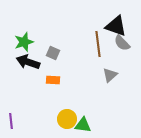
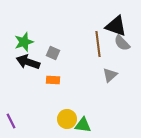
purple line: rotated 21 degrees counterclockwise
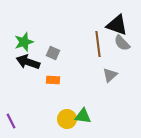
black triangle: moved 1 px right, 1 px up
green triangle: moved 9 px up
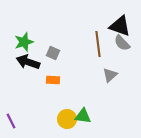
black triangle: moved 3 px right, 1 px down
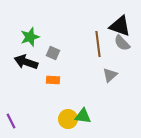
green star: moved 6 px right, 5 px up
black arrow: moved 2 px left
yellow circle: moved 1 px right
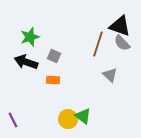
brown line: rotated 25 degrees clockwise
gray square: moved 1 px right, 3 px down
gray triangle: rotated 35 degrees counterclockwise
green triangle: rotated 30 degrees clockwise
purple line: moved 2 px right, 1 px up
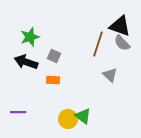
purple line: moved 5 px right, 8 px up; rotated 63 degrees counterclockwise
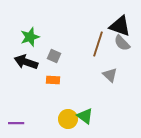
purple line: moved 2 px left, 11 px down
green triangle: moved 2 px right
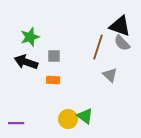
brown line: moved 3 px down
gray square: rotated 24 degrees counterclockwise
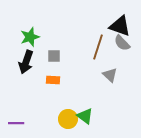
black arrow: rotated 90 degrees counterclockwise
